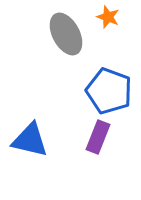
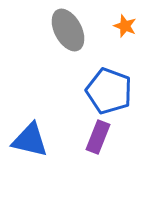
orange star: moved 17 px right, 9 px down
gray ellipse: moved 2 px right, 4 px up
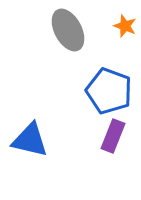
purple rectangle: moved 15 px right, 1 px up
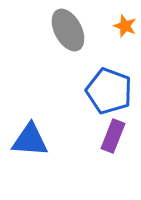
blue triangle: rotated 9 degrees counterclockwise
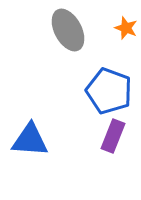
orange star: moved 1 px right, 2 px down
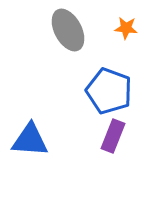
orange star: rotated 15 degrees counterclockwise
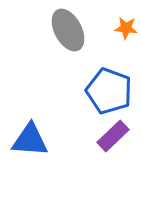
purple rectangle: rotated 24 degrees clockwise
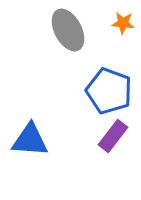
orange star: moved 3 px left, 5 px up
purple rectangle: rotated 8 degrees counterclockwise
